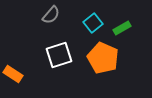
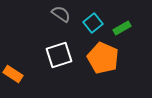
gray semicircle: moved 10 px right, 1 px up; rotated 96 degrees counterclockwise
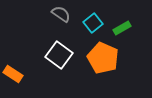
white square: rotated 36 degrees counterclockwise
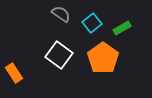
cyan square: moved 1 px left
orange pentagon: rotated 12 degrees clockwise
orange rectangle: moved 1 px right, 1 px up; rotated 24 degrees clockwise
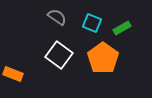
gray semicircle: moved 4 px left, 3 px down
cyan square: rotated 30 degrees counterclockwise
orange rectangle: moved 1 px left, 1 px down; rotated 36 degrees counterclockwise
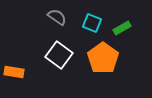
orange rectangle: moved 1 px right, 2 px up; rotated 12 degrees counterclockwise
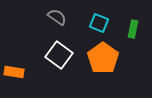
cyan square: moved 7 px right
green rectangle: moved 11 px right, 1 px down; rotated 48 degrees counterclockwise
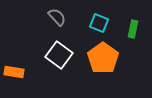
gray semicircle: rotated 12 degrees clockwise
